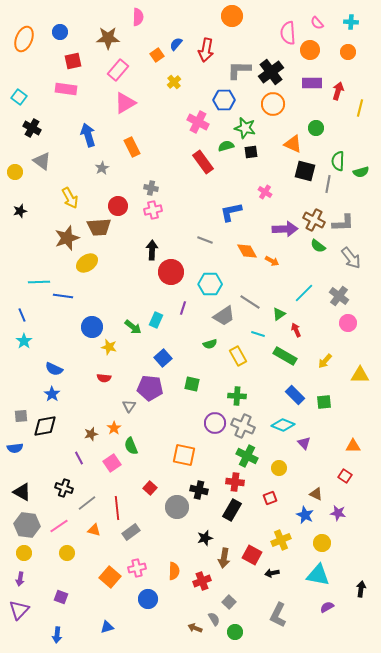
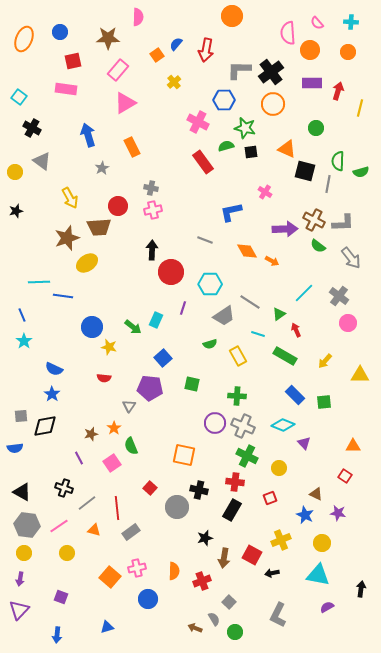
orange triangle at (293, 144): moved 6 px left, 5 px down
black star at (20, 211): moved 4 px left
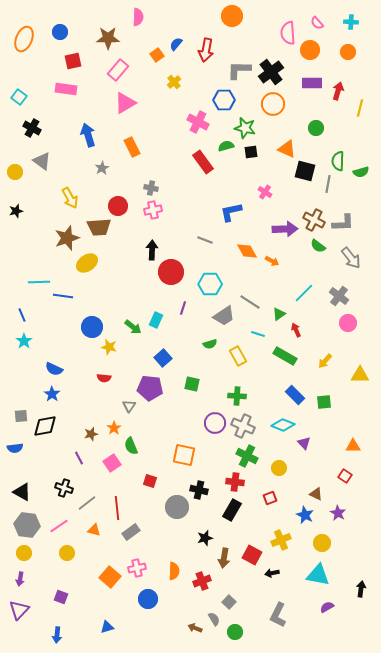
red square at (150, 488): moved 7 px up; rotated 24 degrees counterclockwise
purple star at (338, 513): rotated 21 degrees clockwise
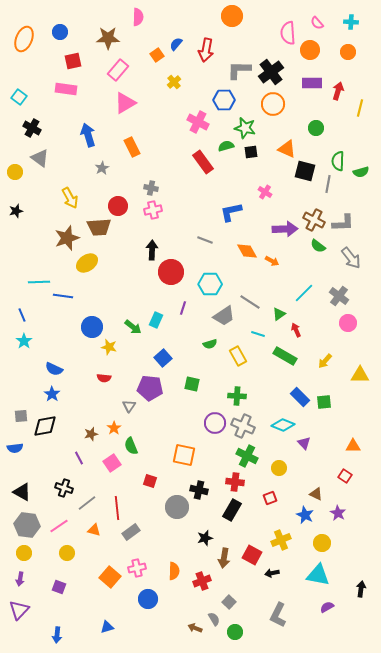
gray triangle at (42, 161): moved 2 px left, 3 px up
blue rectangle at (295, 395): moved 5 px right, 2 px down
purple square at (61, 597): moved 2 px left, 10 px up
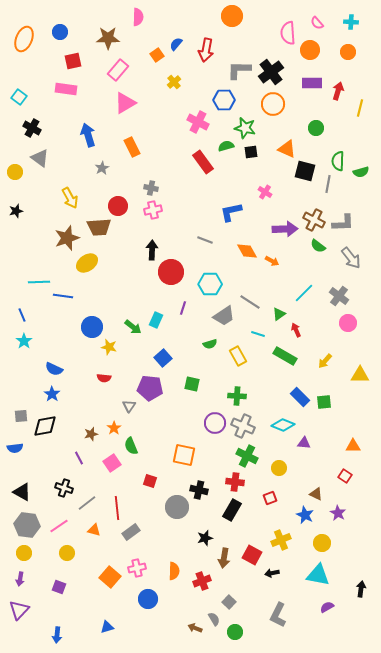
purple triangle at (304, 443): rotated 40 degrees counterclockwise
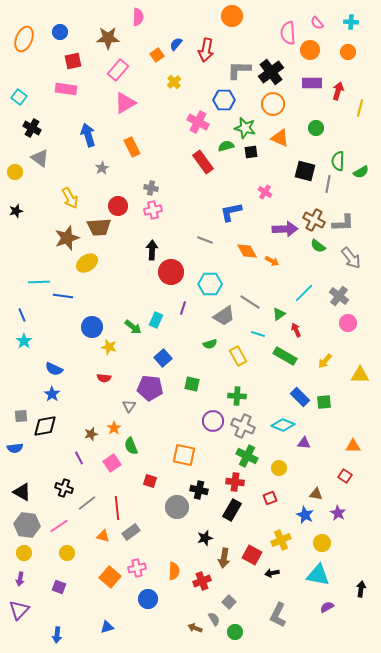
orange triangle at (287, 149): moved 7 px left, 11 px up
green semicircle at (361, 172): rotated 14 degrees counterclockwise
purple circle at (215, 423): moved 2 px left, 2 px up
brown triangle at (316, 494): rotated 16 degrees counterclockwise
orange triangle at (94, 530): moved 9 px right, 6 px down
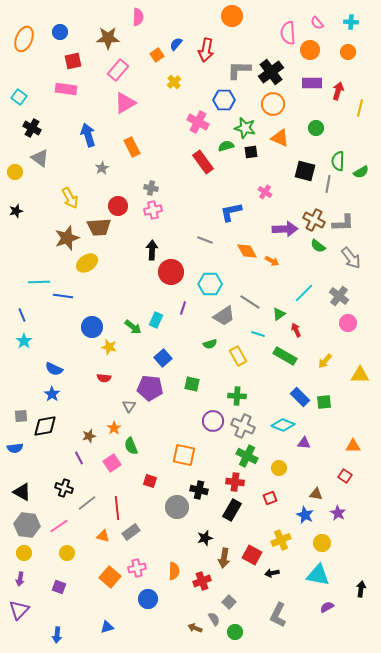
brown star at (91, 434): moved 2 px left, 2 px down
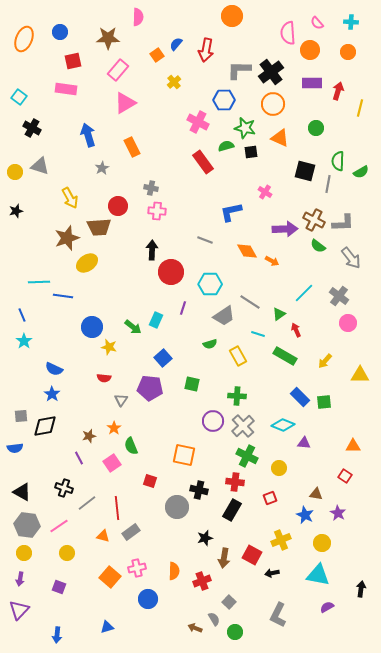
gray triangle at (40, 158): moved 8 px down; rotated 18 degrees counterclockwise
pink cross at (153, 210): moved 4 px right, 1 px down; rotated 18 degrees clockwise
gray triangle at (129, 406): moved 8 px left, 6 px up
gray cross at (243, 426): rotated 25 degrees clockwise
